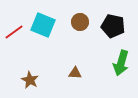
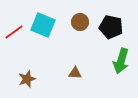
black pentagon: moved 2 px left, 1 px down
green arrow: moved 2 px up
brown star: moved 3 px left, 1 px up; rotated 24 degrees clockwise
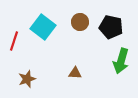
cyan square: moved 2 px down; rotated 15 degrees clockwise
red line: moved 9 px down; rotated 36 degrees counterclockwise
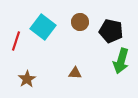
black pentagon: moved 4 px down
red line: moved 2 px right
brown star: rotated 12 degrees counterclockwise
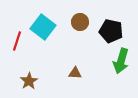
red line: moved 1 px right
brown star: moved 2 px right, 2 px down
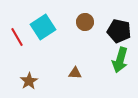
brown circle: moved 5 px right
cyan square: rotated 20 degrees clockwise
black pentagon: moved 8 px right
red line: moved 4 px up; rotated 48 degrees counterclockwise
green arrow: moved 1 px left, 1 px up
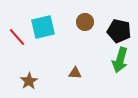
cyan square: rotated 20 degrees clockwise
red line: rotated 12 degrees counterclockwise
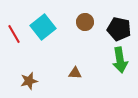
cyan square: rotated 25 degrees counterclockwise
black pentagon: moved 2 px up
red line: moved 3 px left, 3 px up; rotated 12 degrees clockwise
green arrow: rotated 25 degrees counterclockwise
brown star: rotated 18 degrees clockwise
